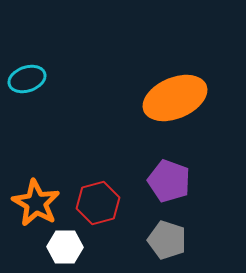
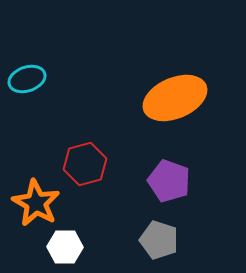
red hexagon: moved 13 px left, 39 px up
gray pentagon: moved 8 px left
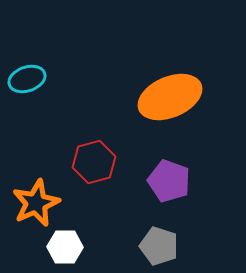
orange ellipse: moved 5 px left, 1 px up
red hexagon: moved 9 px right, 2 px up
orange star: rotated 18 degrees clockwise
gray pentagon: moved 6 px down
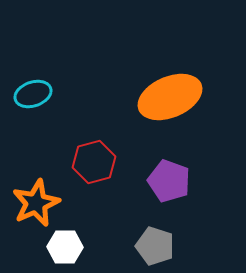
cyan ellipse: moved 6 px right, 15 px down
gray pentagon: moved 4 px left
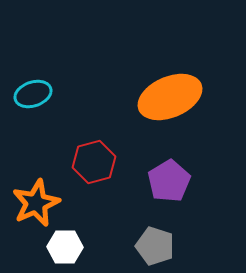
purple pentagon: rotated 21 degrees clockwise
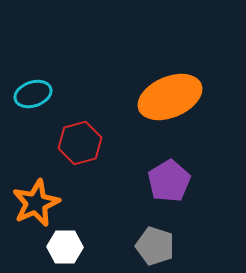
red hexagon: moved 14 px left, 19 px up
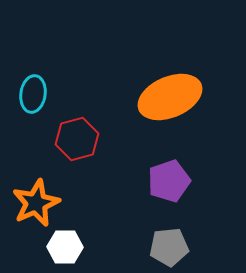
cyan ellipse: rotated 63 degrees counterclockwise
red hexagon: moved 3 px left, 4 px up
purple pentagon: rotated 12 degrees clockwise
gray pentagon: moved 14 px right, 1 px down; rotated 24 degrees counterclockwise
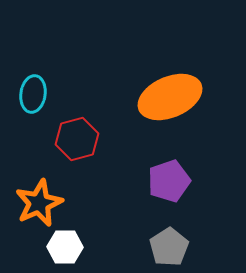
orange star: moved 3 px right
gray pentagon: rotated 27 degrees counterclockwise
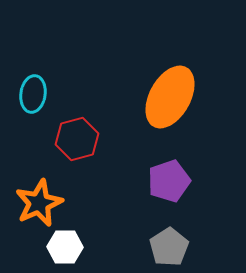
orange ellipse: rotated 38 degrees counterclockwise
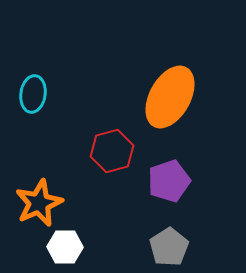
red hexagon: moved 35 px right, 12 px down
